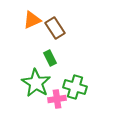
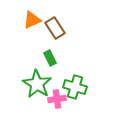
green star: moved 1 px right, 1 px down
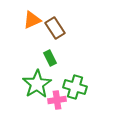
green star: rotated 8 degrees clockwise
pink cross: moved 1 px down
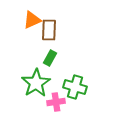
brown rectangle: moved 6 px left, 2 px down; rotated 35 degrees clockwise
green rectangle: rotated 56 degrees clockwise
green star: moved 1 px left, 1 px up
pink cross: moved 1 px left, 2 px down
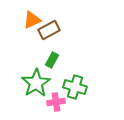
brown rectangle: rotated 60 degrees clockwise
green rectangle: moved 2 px right, 2 px down
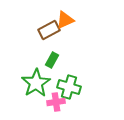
orange triangle: moved 33 px right
green cross: moved 6 px left
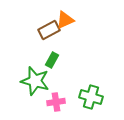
green star: moved 1 px left, 2 px up; rotated 24 degrees counterclockwise
green cross: moved 22 px right, 10 px down
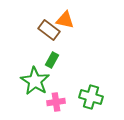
orange triangle: rotated 36 degrees clockwise
brown rectangle: rotated 65 degrees clockwise
green star: rotated 16 degrees clockwise
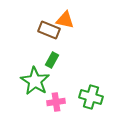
brown rectangle: rotated 15 degrees counterclockwise
